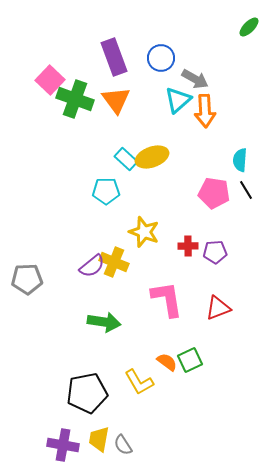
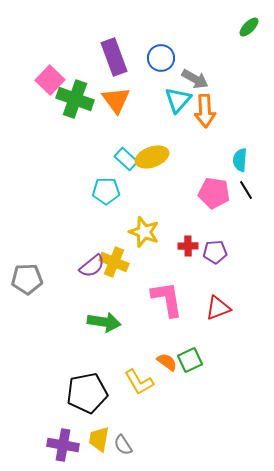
cyan triangle: rotated 8 degrees counterclockwise
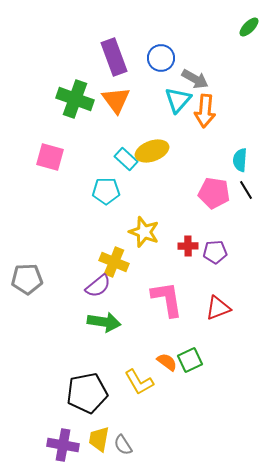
pink square: moved 77 px down; rotated 28 degrees counterclockwise
orange arrow: rotated 8 degrees clockwise
yellow ellipse: moved 6 px up
purple semicircle: moved 6 px right, 20 px down
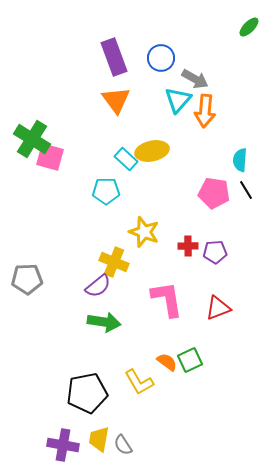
green cross: moved 43 px left, 40 px down; rotated 12 degrees clockwise
yellow ellipse: rotated 8 degrees clockwise
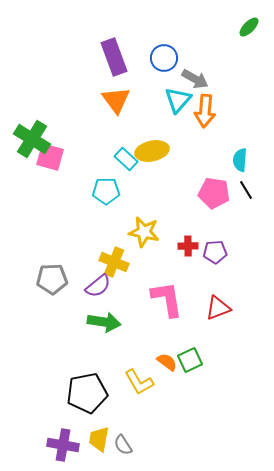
blue circle: moved 3 px right
yellow star: rotated 8 degrees counterclockwise
gray pentagon: moved 25 px right
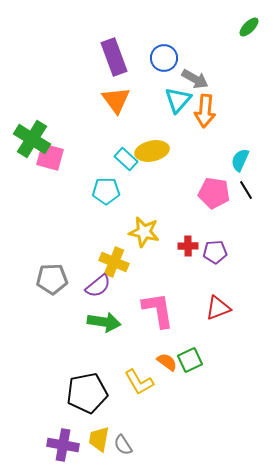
cyan semicircle: rotated 20 degrees clockwise
pink L-shape: moved 9 px left, 11 px down
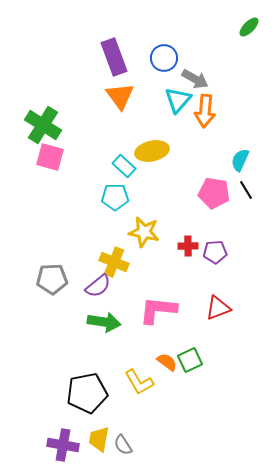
orange triangle: moved 4 px right, 4 px up
green cross: moved 11 px right, 14 px up
cyan rectangle: moved 2 px left, 7 px down
cyan pentagon: moved 9 px right, 6 px down
pink L-shape: rotated 75 degrees counterclockwise
